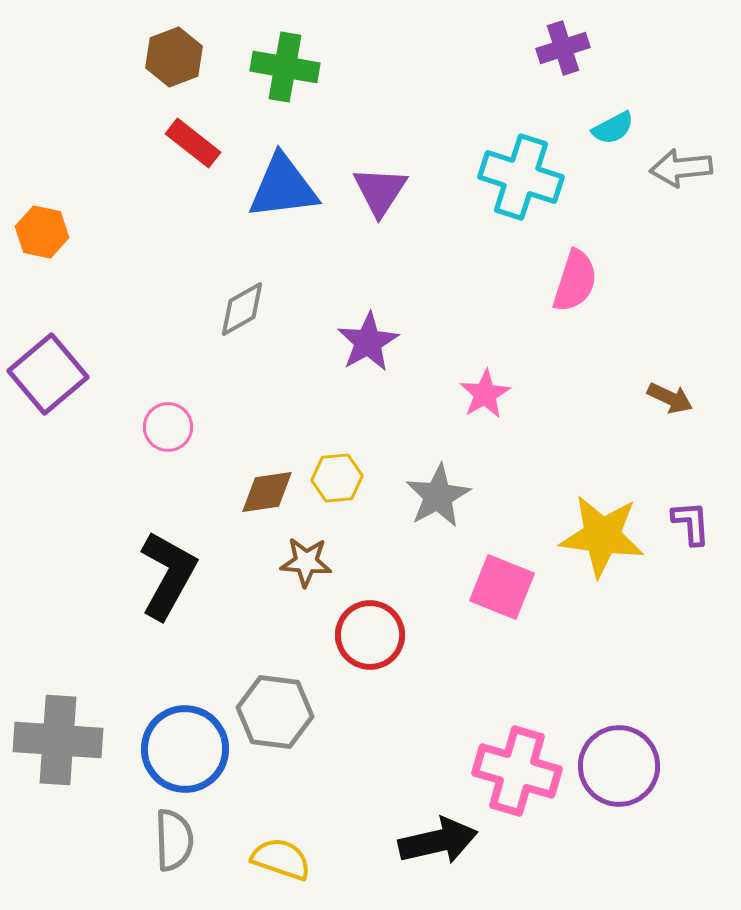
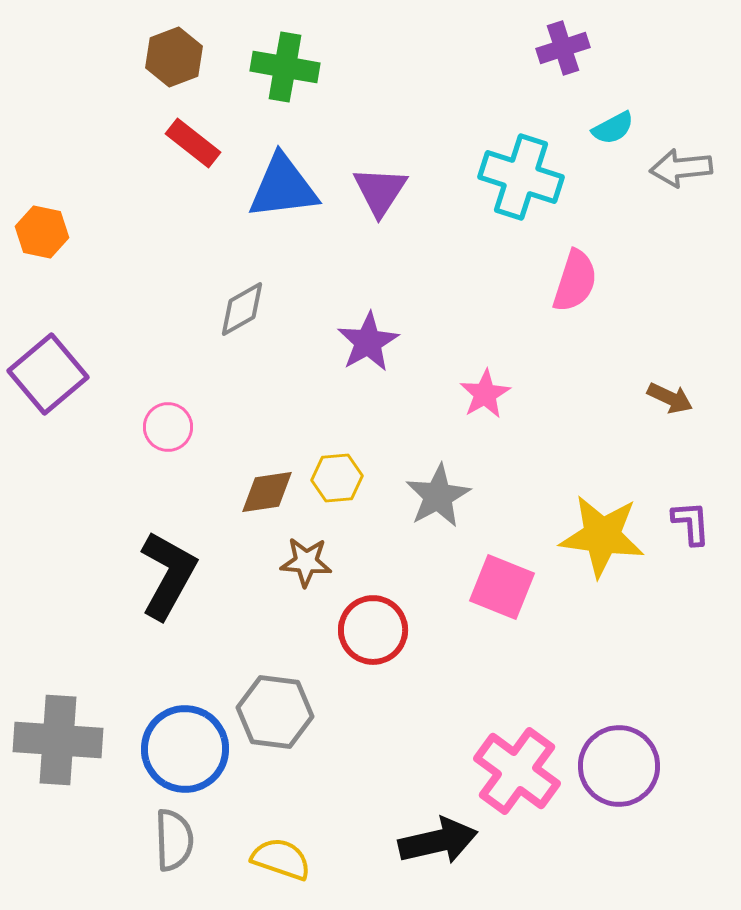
red circle: moved 3 px right, 5 px up
pink cross: rotated 20 degrees clockwise
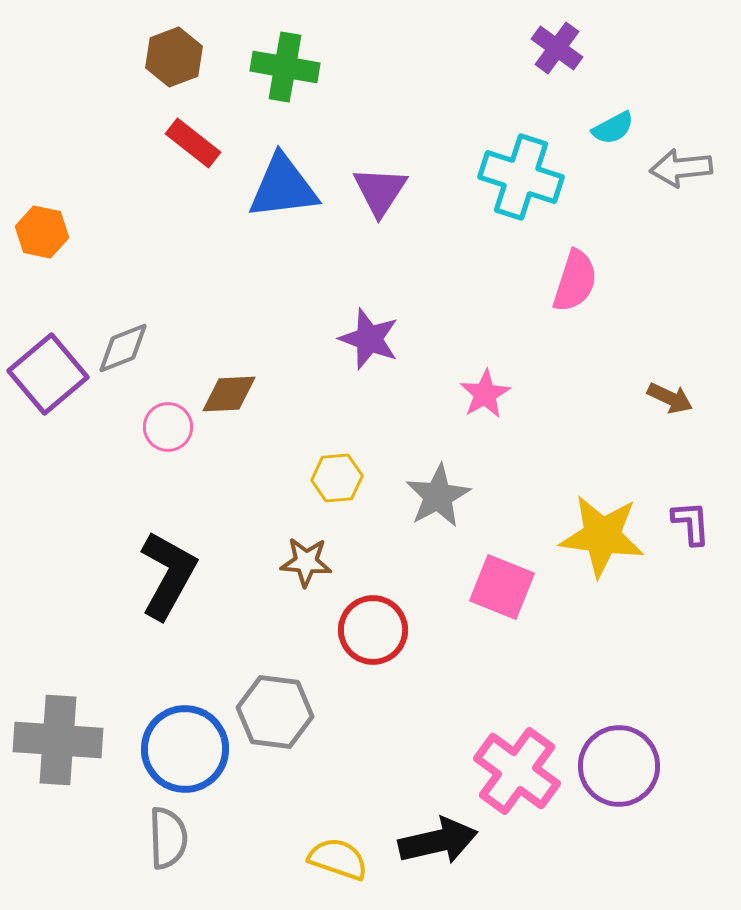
purple cross: moved 6 px left; rotated 36 degrees counterclockwise
gray diamond: moved 119 px left, 39 px down; rotated 8 degrees clockwise
purple star: moved 1 px right, 3 px up; rotated 22 degrees counterclockwise
brown diamond: moved 38 px left, 98 px up; rotated 6 degrees clockwise
gray semicircle: moved 6 px left, 2 px up
yellow semicircle: moved 57 px right
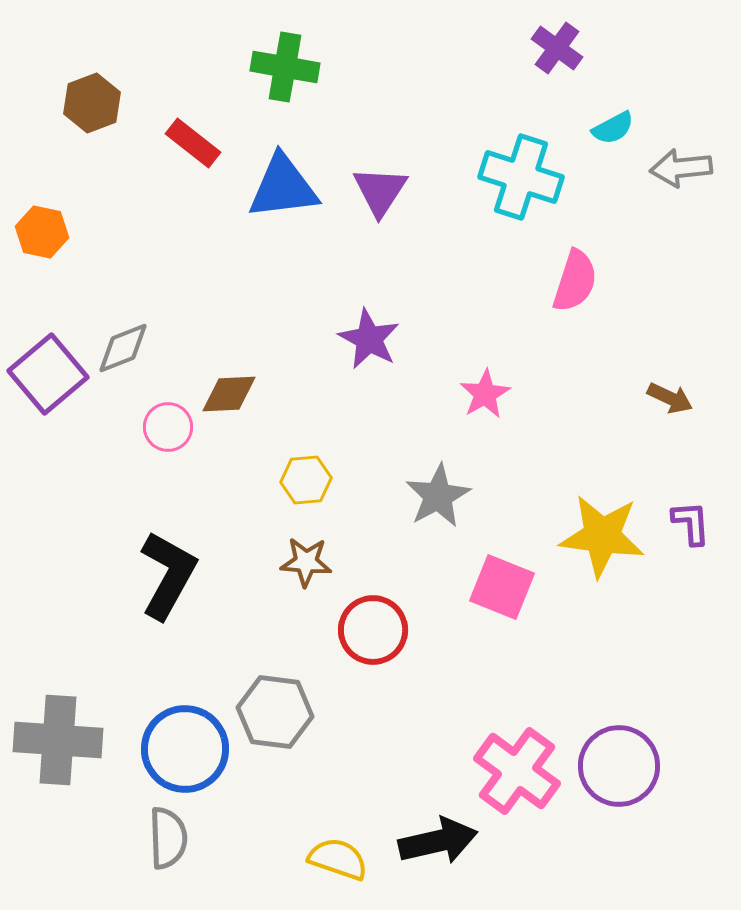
brown hexagon: moved 82 px left, 46 px down
purple star: rotated 8 degrees clockwise
yellow hexagon: moved 31 px left, 2 px down
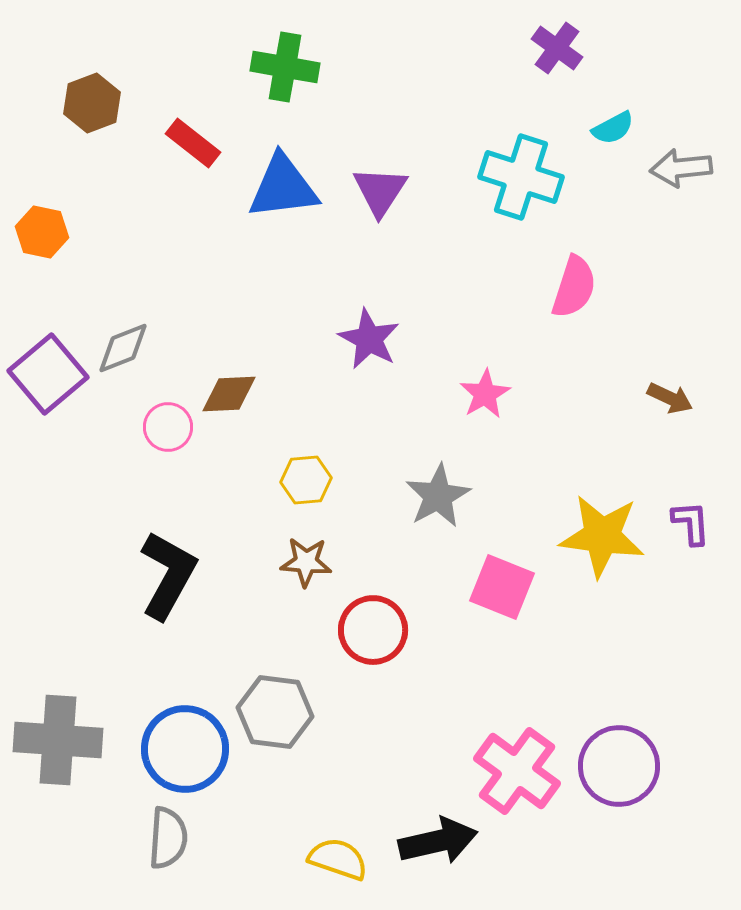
pink semicircle: moved 1 px left, 6 px down
gray semicircle: rotated 6 degrees clockwise
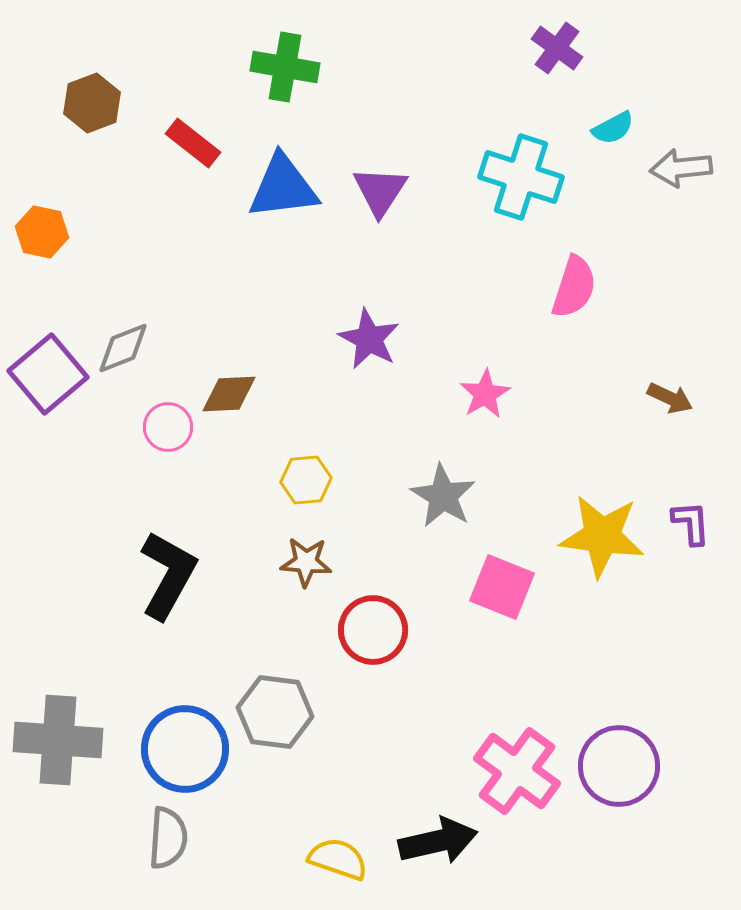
gray star: moved 5 px right; rotated 12 degrees counterclockwise
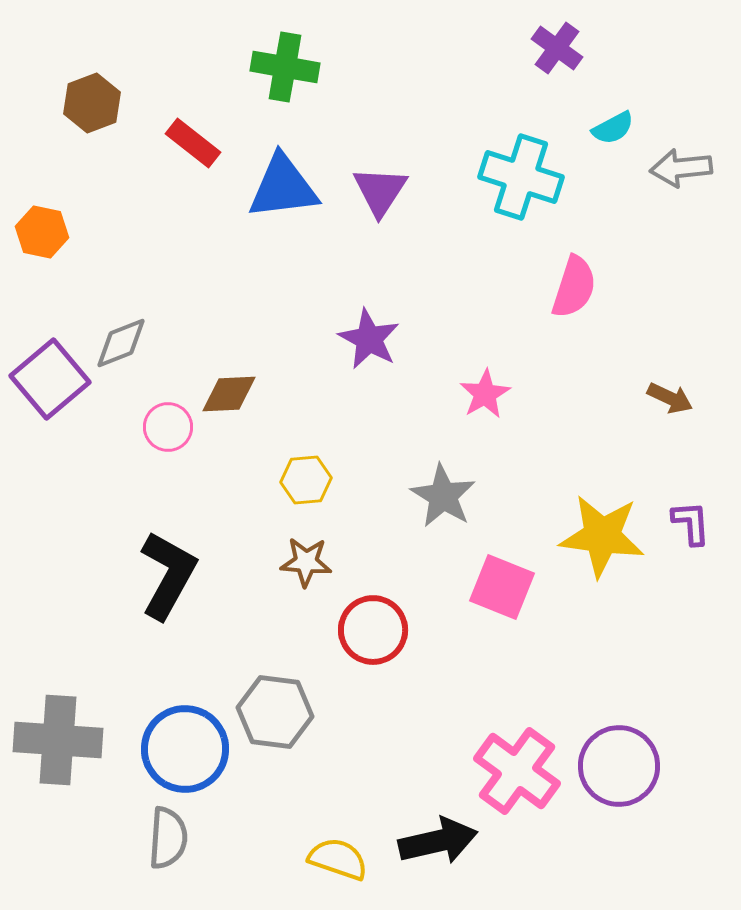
gray diamond: moved 2 px left, 5 px up
purple square: moved 2 px right, 5 px down
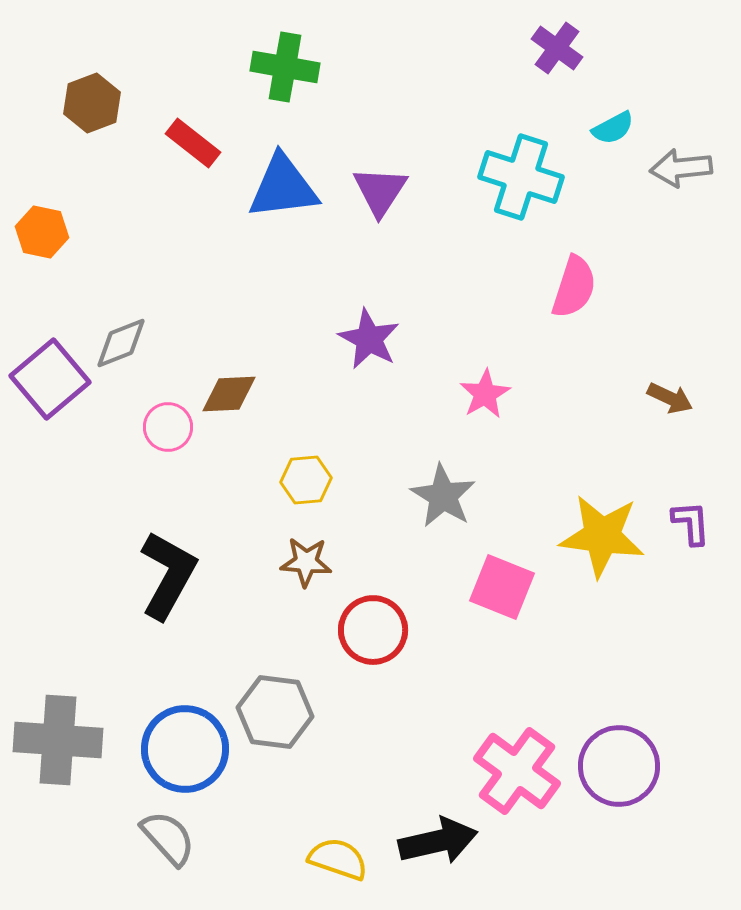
gray semicircle: rotated 46 degrees counterclockwise
